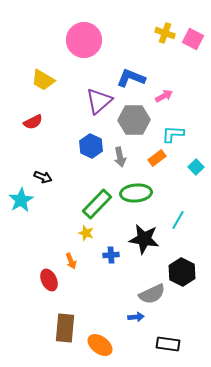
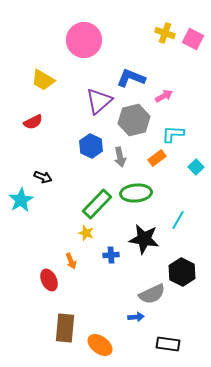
gray hexagon: rotated 12 degrees counterclockwise
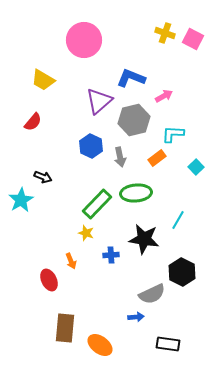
red semicircle: rotated 24 degrees counterclockwise
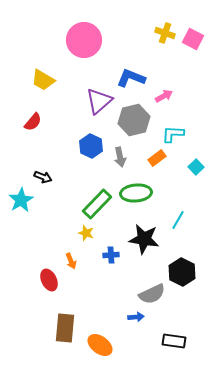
black rectangle: moved 6 px right, 3 px up
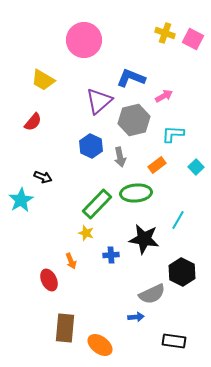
orange rectangle: moved 7 px down
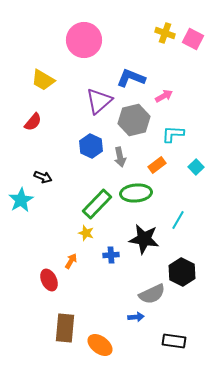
orange arrow: rotated 126 degrees counterclockwise
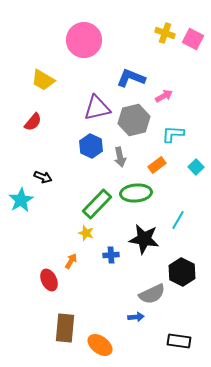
purple triangle: moved 2 px left, 7 px down; rotated 28 degrees clockwise
black rectangle: moved 5 px right
